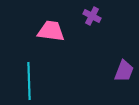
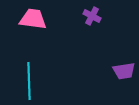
pink trapezoid: moved 18 px left, 12 px up
purple trapezoid: rotated 60 degrees clockwise
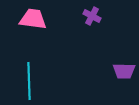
purple trapezoid: rotated 10 degrees clockwise
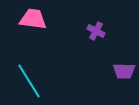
purple cross: moved 4 px right, 15 px down
cyan line: rotated 30 degrees counterclockwise
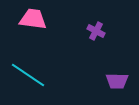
purple trapezoid: moved 7 px left, 10 px down
cyan line: moved 1 px left, 6 px up; rotated 24 degrees counterclockwise
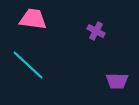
cyan line: moved 10 px up; rotated 9 degrees clockwise
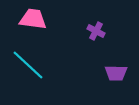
purple trapezoid: moved 1 px left, 8 px up
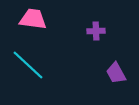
purple cross: rotated 30 degrees counterclockwise
purple trapezoid: rotated 60 degrees clockwise
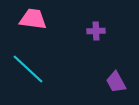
cyan line: moved 4 px down
purple trapezoid: moved 9 px down
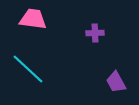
purple cross: moved 1 px left, 2 px down
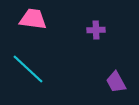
purple cross: moved 1 px right, 3 px up
